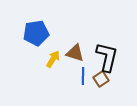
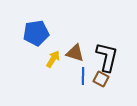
brown square: rotated 28 degrees counterclockwise
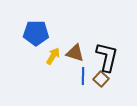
blue pentagon: rotated 10 degrees clockwise
yellow arrow: moved 3 px up
brown square: rotated 14 degrees clockwise
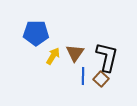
brown triangle: rotated 48 degrees clockwise
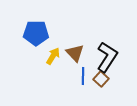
brown triangle: rotated 18 degrees counterclockwise
black L-shape: rotated 20 degrees clockwise
